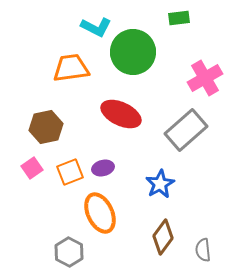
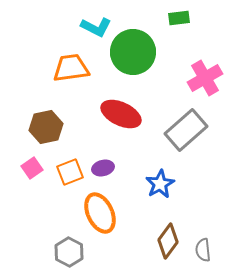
brown diamond: moved 5 px right, 4 px down
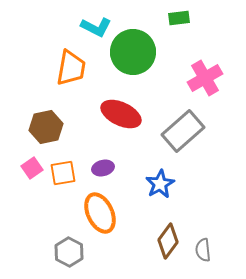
orange trapezoid: rotated 108 degrees clockwise
gray rectangle: moved 3 px left, 1 px down
orange square: moved 7 px left, 1 px down; rotated 12 degrees clockwise
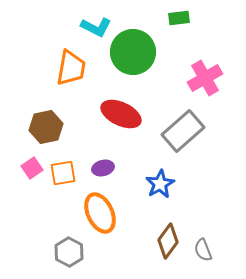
gray semicircle: rotated 15 degrees counterclockwise
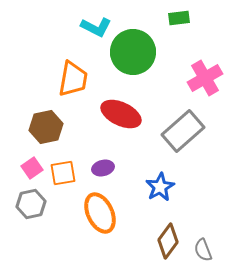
orange trapezoid: moved 2 px right, 11 px down
blue star: moved 3 px down
gray hexagon: moved 38 px left, 48 px up; rotated 20 degrees clockwise
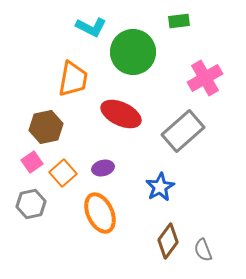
green rectangle: moved 3 px down
cyan L-shape: moved 5 px left
pink square: moved 6 px up
orange square: rotated 32 degrees counterclockwise
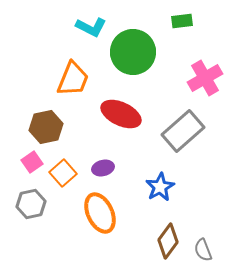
green rectangle: moved 3 px right
orange trapezoid: rotated 12 degrees clockwise
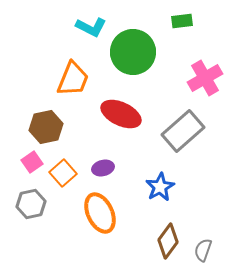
gray semicircle: rotated 40 degrees clockwise
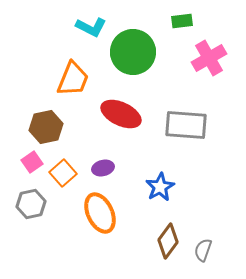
pink cross: moved 4 px right, 20 px up
gray rectangle: moved 3 px right, 6 px up; rotated 45 degrees clockwise
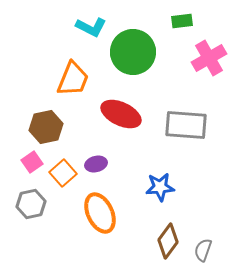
purple ellipse: moved 7 px left, 4 px up
blue star: rotated 24 degrees clockwise
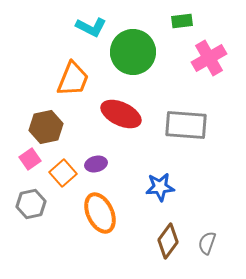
pink square: moved 2 px left, 3 px up
gray semicircle: moved 4 px right, 7 px up
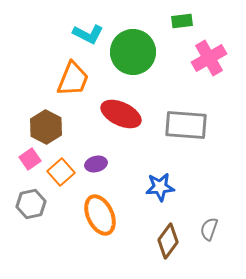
cyan L-shape: moved 3 px left, 7 px down
brown hexagon: rotated 20 degrees counterclockwise
orange square: moved 2 px left, 1 px up
orange ellipse: moved 2 px down
gray semicircle: moved 2 px right, 14 px up
